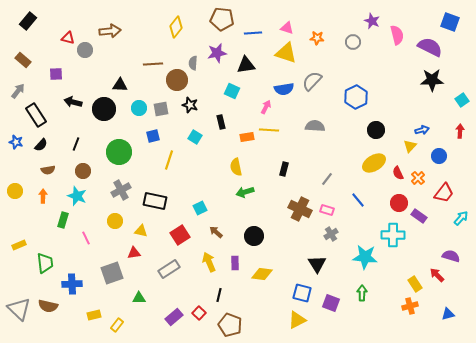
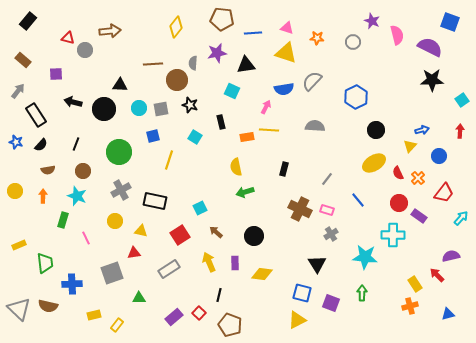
purple semicircle at (451, 256): rotated 30 degrees counterclockwise
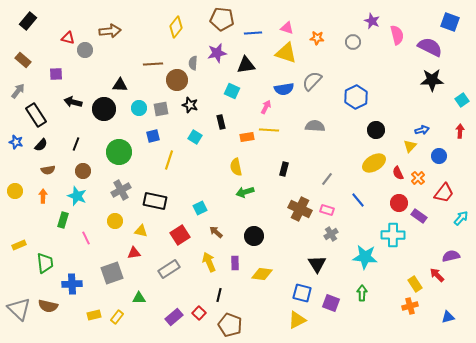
blue triangle at (448, 314): moved 3 px down
yellow rectangle at (117, 325): moved 8 px up
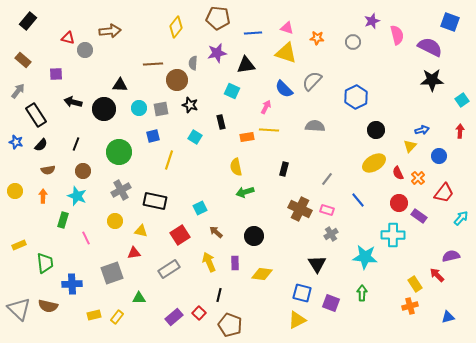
brown pentagon at (222, 19): moved 4 px left, 1 px up
purple star at (372, 21): rotated 28 degrees clockwise
blue semicircle at (284, 89): rotated 54 degrees clockwise
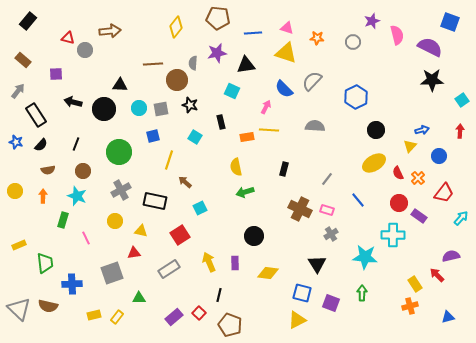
brown arrow at (216, 232): moved 31 px left, 50 px up
yellow diamond at (262, 274): moved 6 px right, 1 px up
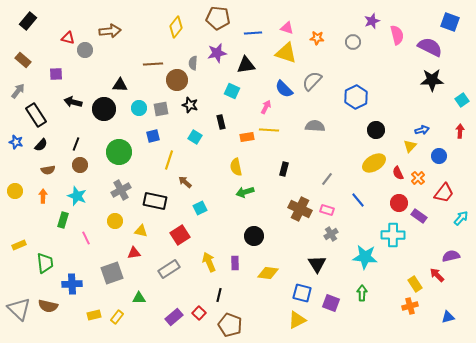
brown circle at (83, 171): moved 3 px left, 6 px up
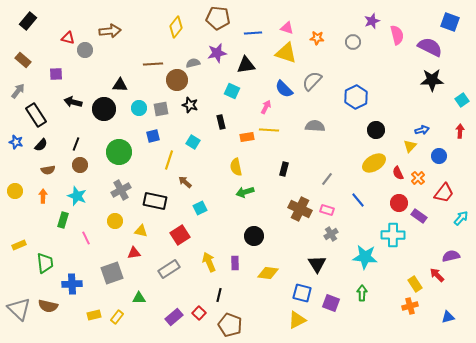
gray semicircle at (193, 63): rotated 72 degrees clockwise
cyan square at (195, 137): moved 2 px left, 5 px down
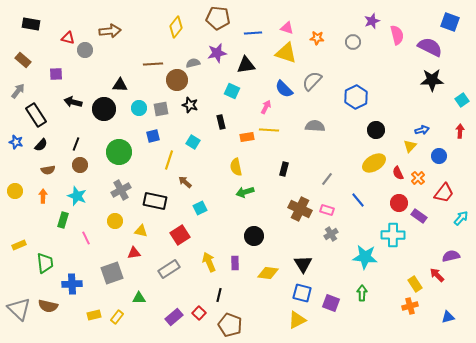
black rectangle at (28, 21): moved 3 px right, 3 px down; rotated 60 degrees clockwise
black triangle at (317, 264): moved 14 px left
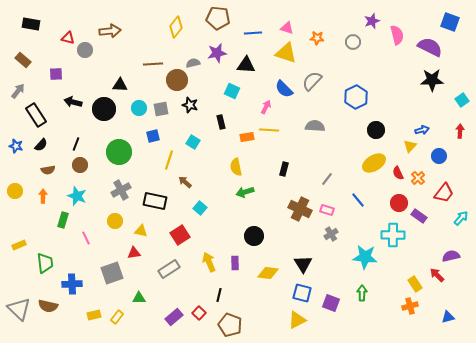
black triangle at (246, 65): rotated 12 degrees clockwise
blue star at (16, 142): moved 4 px down
cyan square at (200, 208): rotated 24 degrees counterclockwise
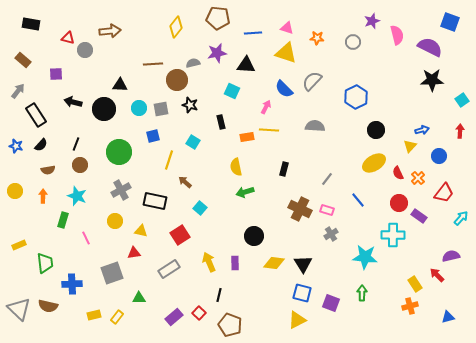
yellow diamond at (268, 273): moved 6 px right, 10 px up
